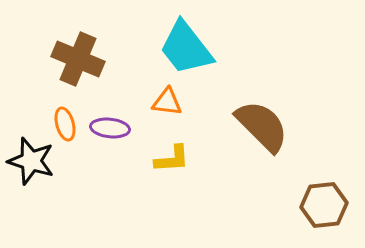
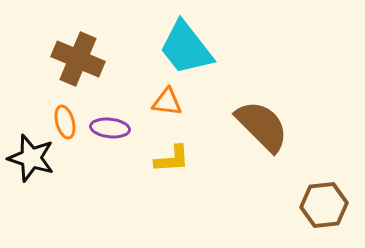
orange ellipse: moved 2 px up
black star: moved 3 px up
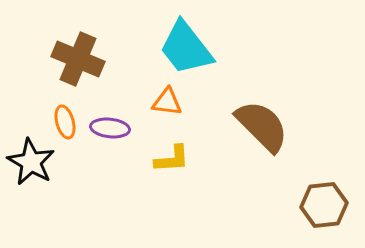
black star: moved 4 px down; rotated 12 degrees clockwise
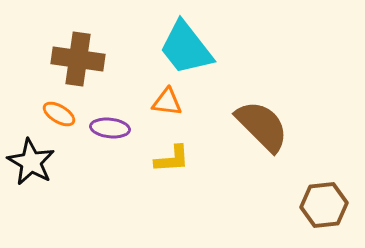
brown cross: rotated 15 degrees counterclockwise
orange ellipse: moved 6 px left, 8 px up; rotated 44 degrees counterclockwise
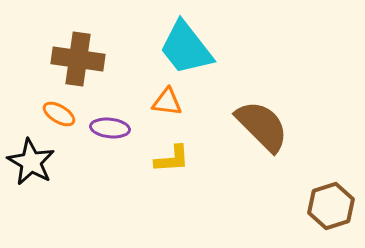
brown hexagon: moved 7 px right, 1 px down; rotated 12 degrees counterclockwise
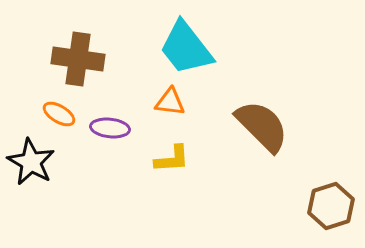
orange triangle: moved 3 px right
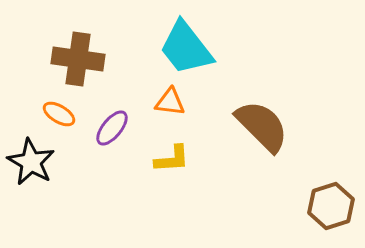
purple ellipse: moved 2 px right; rotated 57 degrees counterclockwise
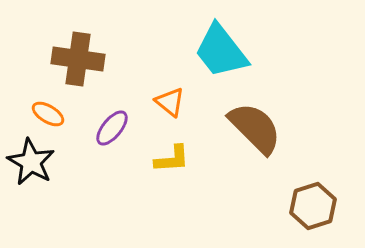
cyan trapezoid: moved 35 px right, 3 px down
orange triangle: rotated 32 degrees clockwise
orange ellipse: moved 11 px left
brown semicircle: moved 7 px left, 2 px down
brown hexagon: moved 18 px left
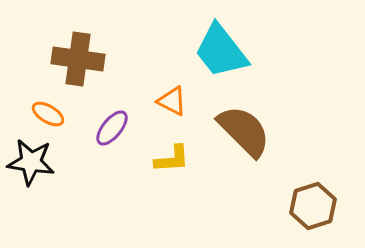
orange triangle: moved 2 px right, 1 px up; rotated 12 degrees counterclockwise
brown semicircle: moved 11 px left, 3 px down
black star: rotated 21 degrees counterclockwise
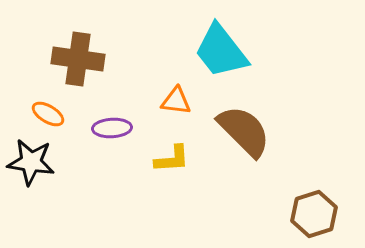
orange triangle: moved 4 px right; rotated 20 degrees counterclockwise
purple ellipse: rotated 48 degrees clockwise
brown hexagon: moved 1 px right, 8 px down
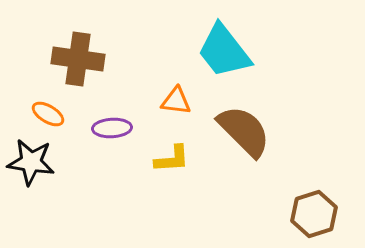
cyan trapezoid: moved 3 px right
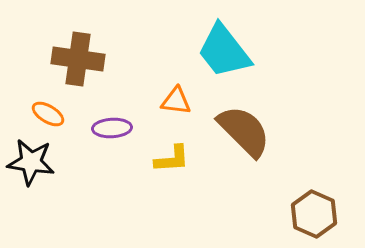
brown hexagon: rotated 18 degrees counterclockwise
